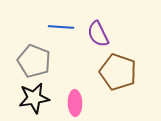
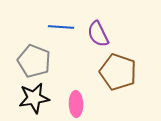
pink ellipse: moved 1 px right, 1 px down
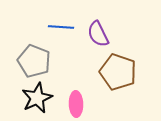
black star: moved 3 px right; rotated 16 degrees counterclockwise
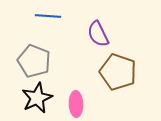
blue line: moved 13 px left, 11 px up
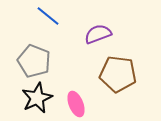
blue line: rotated 35 degrees clockwise
purple semicircle: rotated 96 degrees clockwise
brown pentagon: moved 2 px down; rotated 12 degrees counterclockwise
pink ellipse: rotated 20 degrees counterclockwise
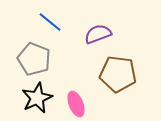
blue line: moved 2 px right, 6 px down
gray pentagon: moved 2 px up
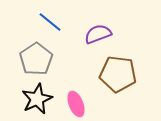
gray pentagon: moved 2 px right; rotated 16 degrees clockwise
black star: moved 1 px down
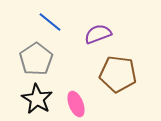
black star: rotated 16 degrees counterclockwise
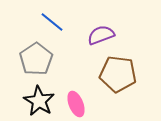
blue line: moved 2 px right
purple semicircle: moved 3 px right, 1 px down
black star: moved 2 px right, 2 px down
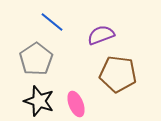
black star: rotated 12 degrees counterclockwise
